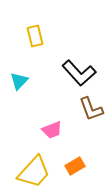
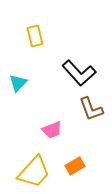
cyan triangle: moved 1 px left, 2 px down
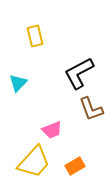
black L-shape: rotated 104 degrees clockwise
yellow trapezoid: moved 10 px up
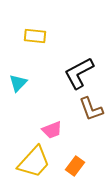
yellow rectangle: rotated 70 degrees counterclockwise
orange rectangle: rotated 24 degrees counterclockwise
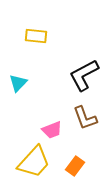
yellow rectangle: moved 1 px right
black L-shape: moved 5 px right, 2 px down
brown L-shape: moved 6 px left, 9 px down
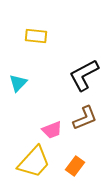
brown L-shape: rotated 92 degrees counterclockwise
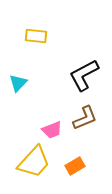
orange rectangle: rotated 24 degrees clockwise
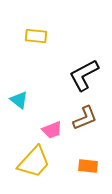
cyan triangle: moved 1 px right, 17 px down; rotated 36 degrees counterclockwise
orange rectangle: moved 13 px right; rotated 36 degrees clockwise
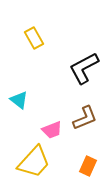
yellow rectangle: moved 2 px left, 2 px down; rotated 55 degrees clockwise
black L-shape: moved 7 px up
orange rectangle: rotated 72 degrees counterclockwise
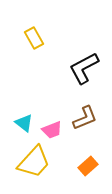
cyan triangle: moved 5 px right, 23 px down
orange rectangle: rotated 24 degrees clockwise
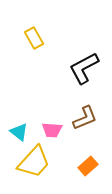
cyan triangle: moved 5 px left, 9 px down
pink trapezoid: rotated 25 degrees clockwise
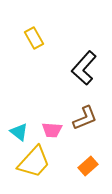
black L-shape: rotated 20 degrees counterclockwise
